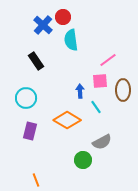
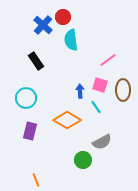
pink square: moved 4 px down; rotated 21 degrees clockwise
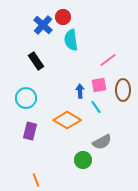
pink square: moved 1 px left; rotated 28 degrees counterclockwise
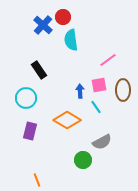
black rectangle: moved 3 px right, 9 px down
orange line: moved 1 px right
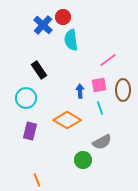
cyan line: moved 4 px right, 1 px down; rotated 16 degrees clockwise
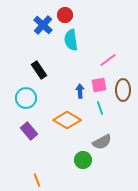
red circle: moved 2 px right, 2 px up
purple rectangle: moved 1 px left; rotated 54 degrees counterclockwise
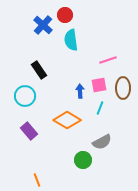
pink line: rotated 18 degrees clockwise
brown ellipse: moved 2 px up
cyan circle: moved 1 px left, 2 px up
cyan line: rotated 40 degrees clockwise
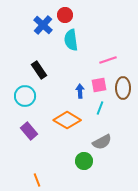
green circle: moved 1 px right, 1 px down
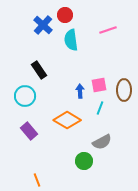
pink line: moved 30 px up
brown ellipse: moved 1 px right, 2 px down
